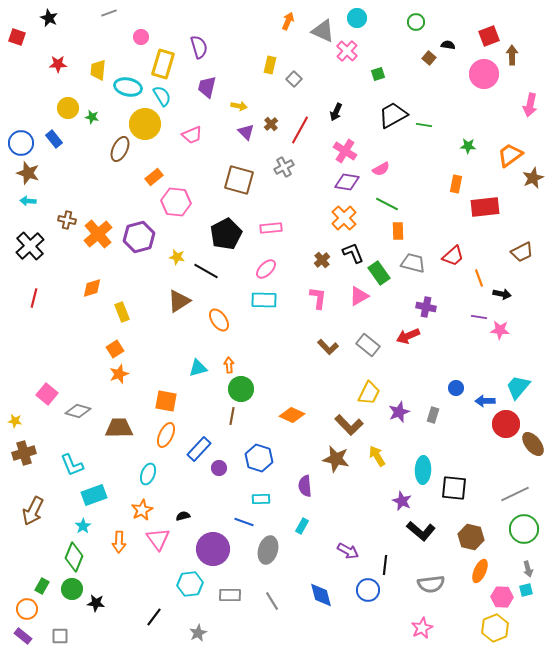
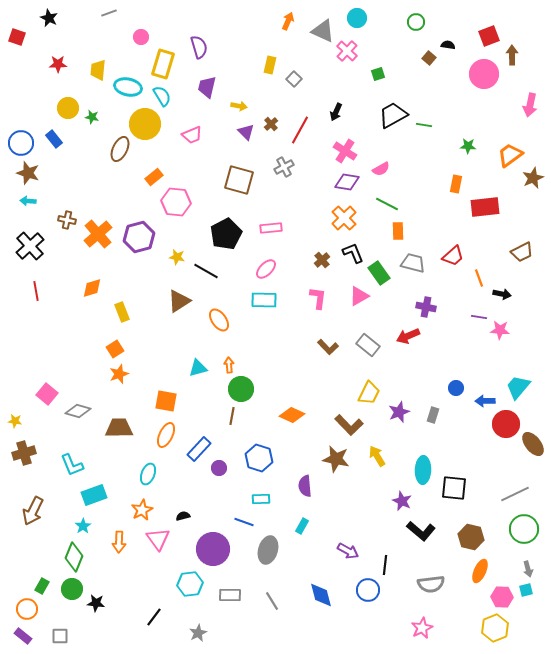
red line at (34, 298): moved 2 px right, 7 px up; rotated 24 degrees counterclockwise
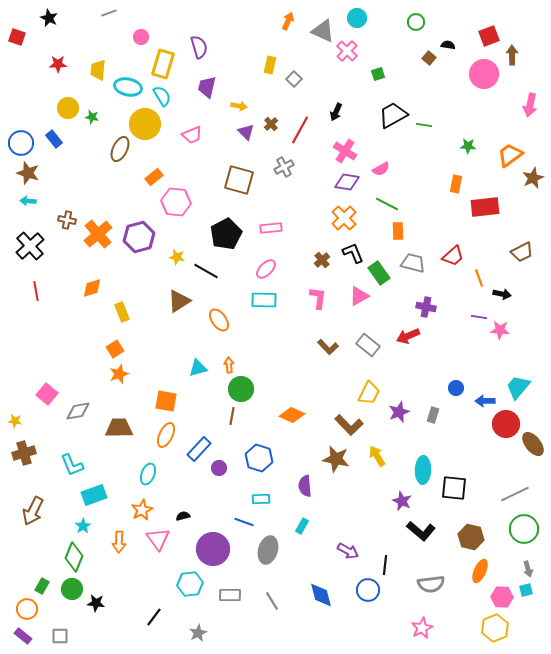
gray diamond at (78, 411): rotated 25 degrees counterclockwise
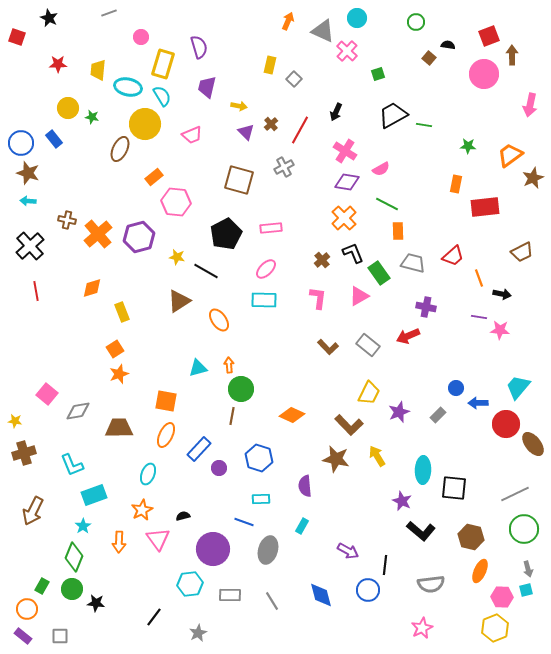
blue arrow at (485, 401): moved 7 px left, 2 px down
gray rectangle at (433, 415): moved 5 px right; rotated 28 degrees clockwise
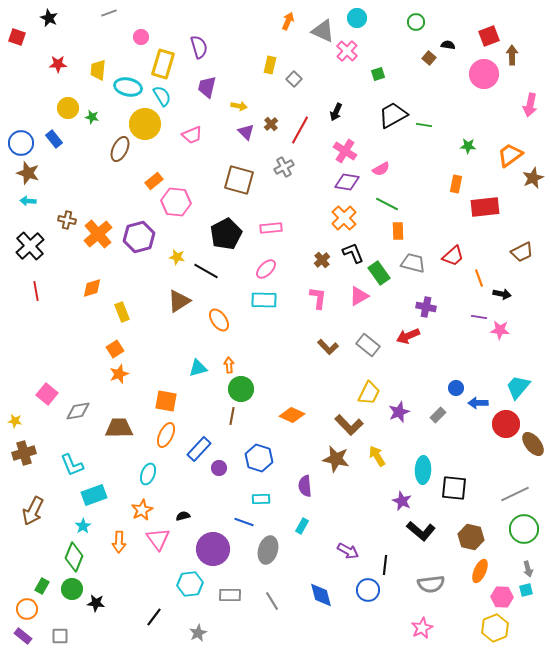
orange rectangle at (154, 177): moved 4 px down
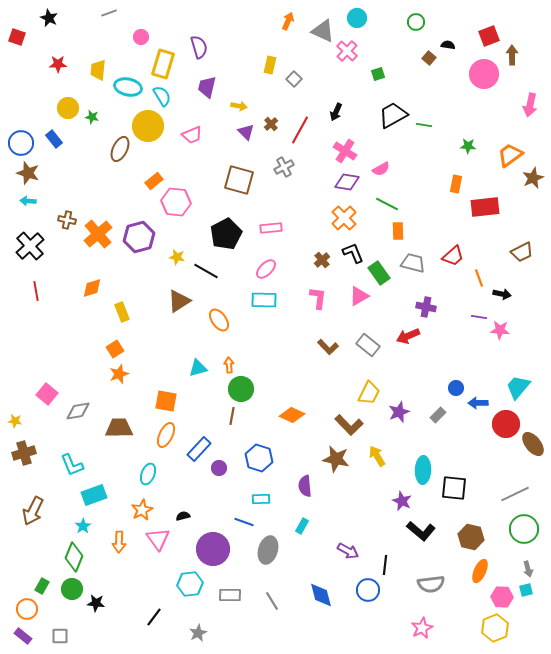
yellow circle at (145, 124): moved 3 px right, 2 px down
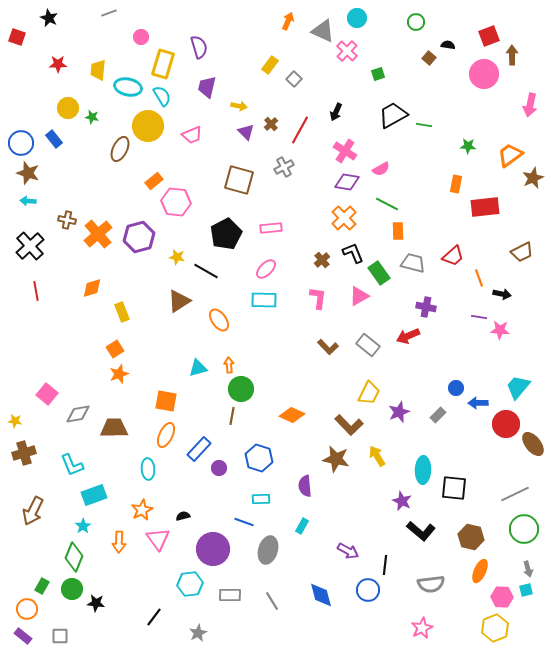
yellow rectangle at (270, 65): rotated 24 degrees clockwise
gray diamond at (78, 411): moved 3 px down
brown trapezoid at (119, 428): moved 5 px left
cyan ellipse at (148, 474): moved 5 px up; rotated 25 degrees counterclockwise
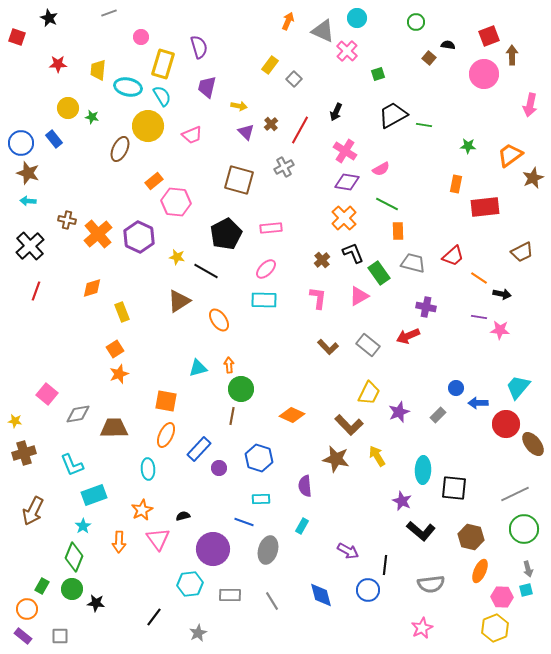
purple hexagon at (139, 237): rotated 20 degrees counterclockwise
orange line at (479, 278): rotated 36 degrees counterclockwise
red line at (36, 291): rotated 30 degrees clockwise
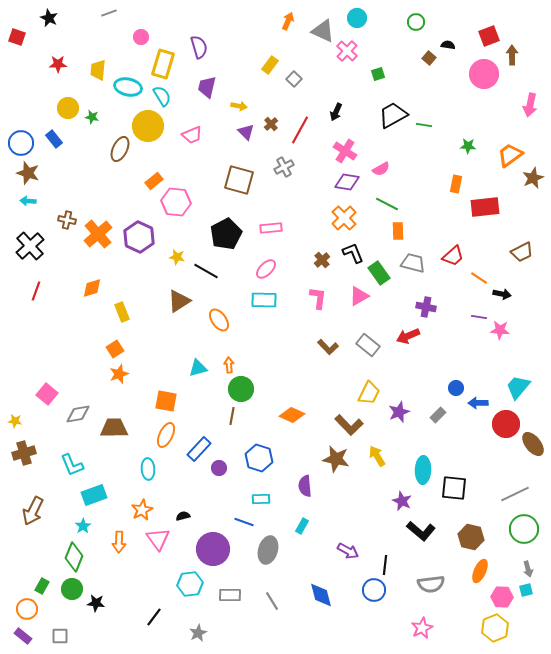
blue circle at (368, 590): moved 6 px right
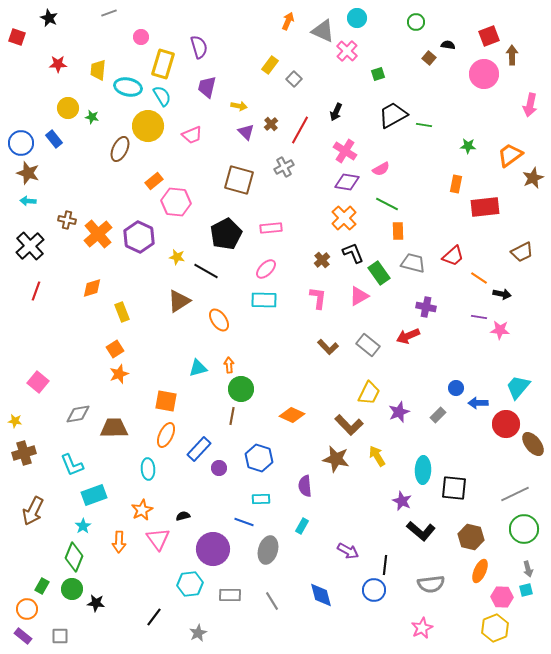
pink square at (47, 394): moved 9 px left, 12 px up
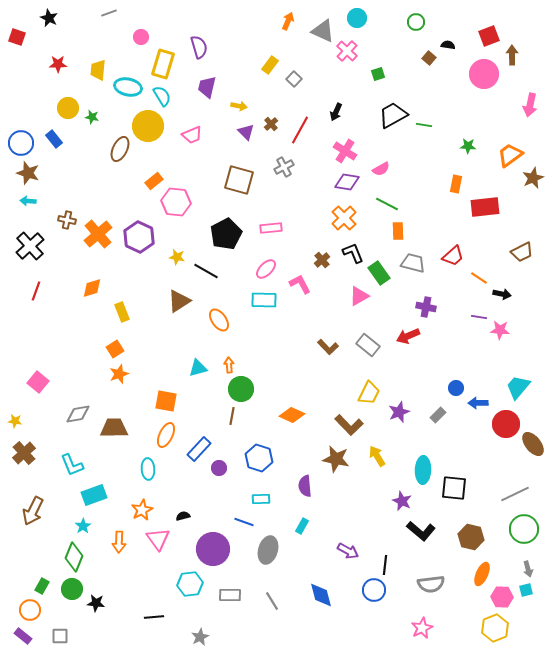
pink L-shape at (318, 298): moved 18 px left, 14 px up; rotated 35 degrees counterclockwise
brown cross at (24, 453): rotated 25 degrees counterclockwise
orange ellipse at (480, 571): moved 2 px right, 3 px down
orange circle at (27, 609): moved 3 px right, 1 px down
black line at (154, 617): rotated 48 degrees clockwise
gray star at (198, 633): moved 2 px right, 4 px down
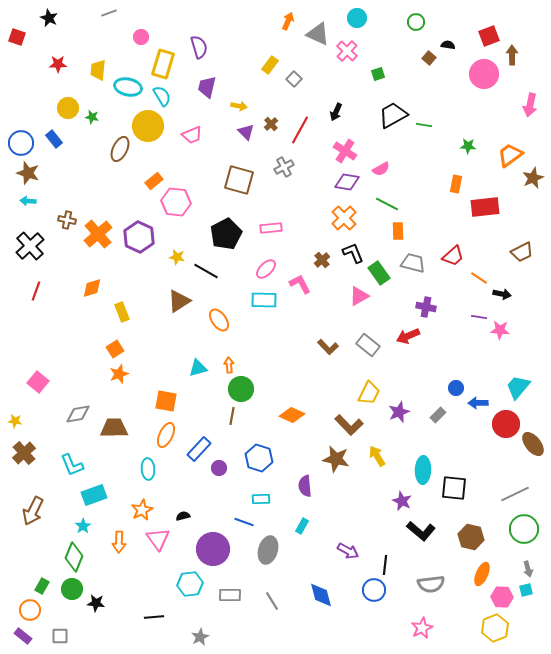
gray triangle at (323, 31): moved 5 px left, 3 px down
